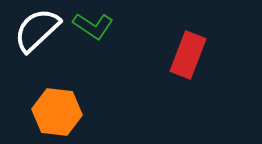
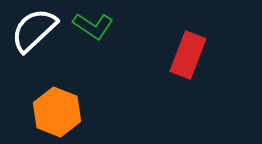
white semicircle: moved 3 px left
orange hexagon: rotated 15 degrees clockwise
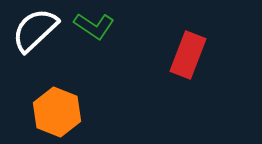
green L-shape: moved 1 px right
white semicircle: moved 1 px right
